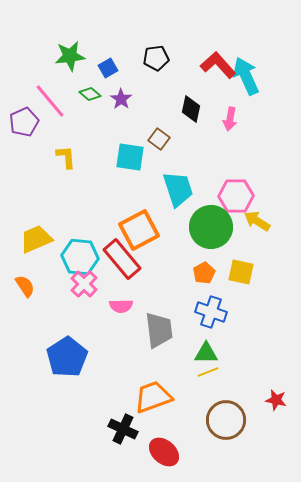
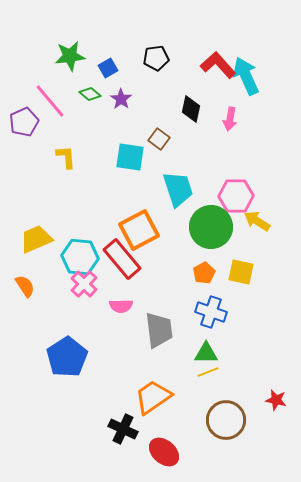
orange trapezoid: rotated 15 degrees counterclockwise
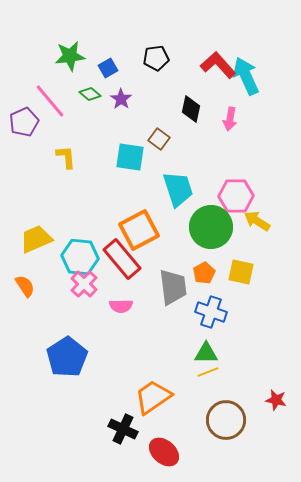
gray trapezoid: moved 14 px right, 43 px up
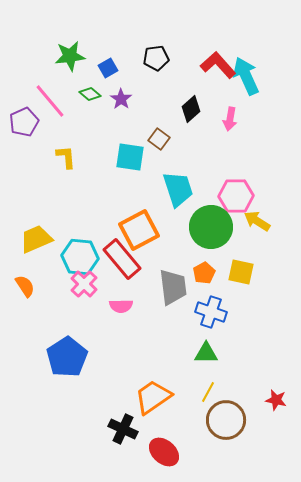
black diamond: rotated 36 degrees clockwise
yellow line: moved 20 px down; rotated 40 degrees counterclockwise
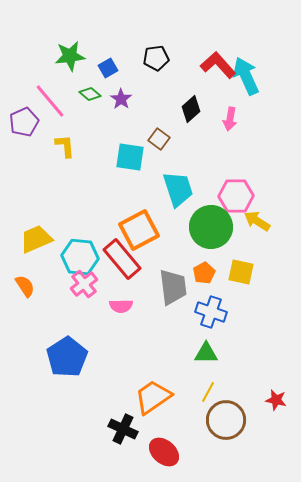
yellow L-shape: moved 1 px left, 11 px up
pink cross: rotated 8 degrees clockwise
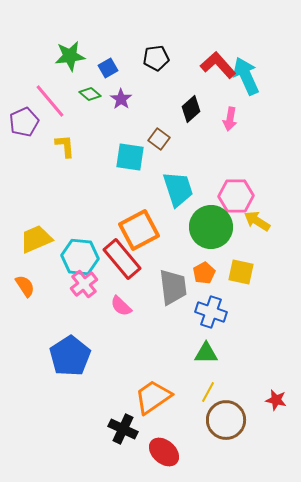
pink semicircle: rotated 45 degrees clockwise
blue pentagon: moved 3 px right, 1 px up
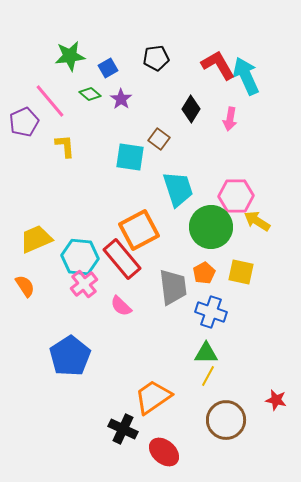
red L-shape: rotated 12 degrees clockwise
black diamond: rotated 16 degrees counterclockwise
yellow line: moved 16 px up
